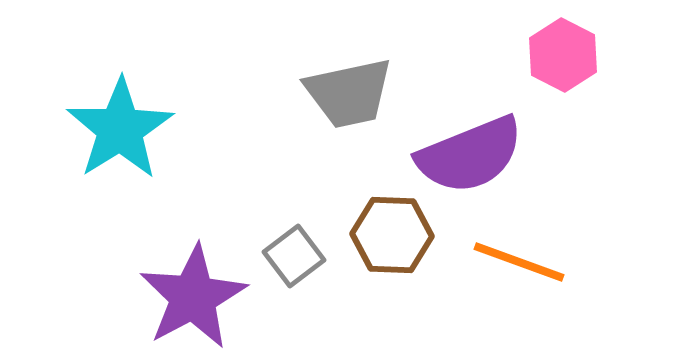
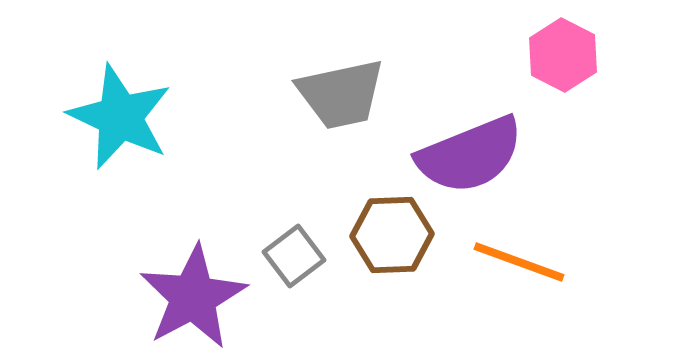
gray trapezoid: moved 8 px left, 1 px down
cyan star: moved 12 px up; rotated 15 degrees counterclockwise
brown hexagon: rotated 4 degrees counterclockwise
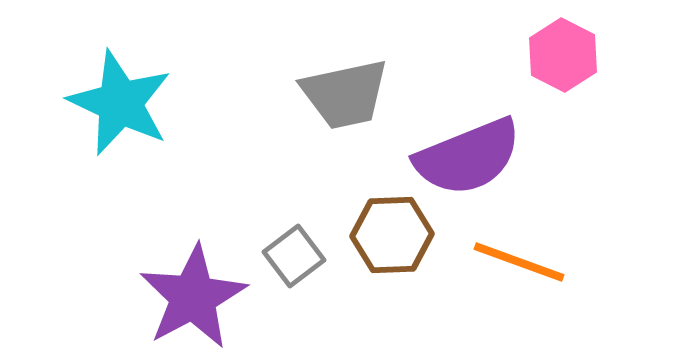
gray trapezoid: moved 4 px right
cyan star: moved 14 px up
purple semicircle: moved 2 px left, 2 px down
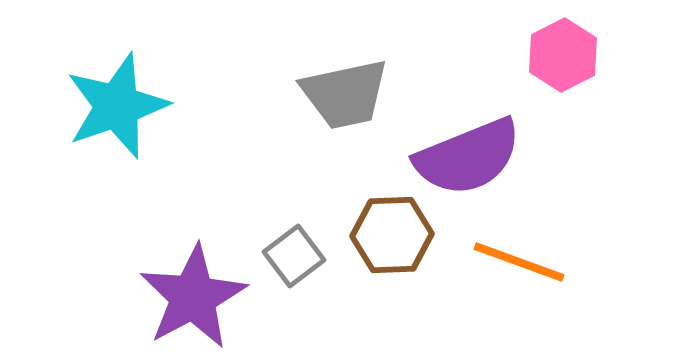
pink hexagon: rotated 6 degrees clockwise
cyan star: moved 3 px left, 3 px down; rotated 28 degrees clockwise
